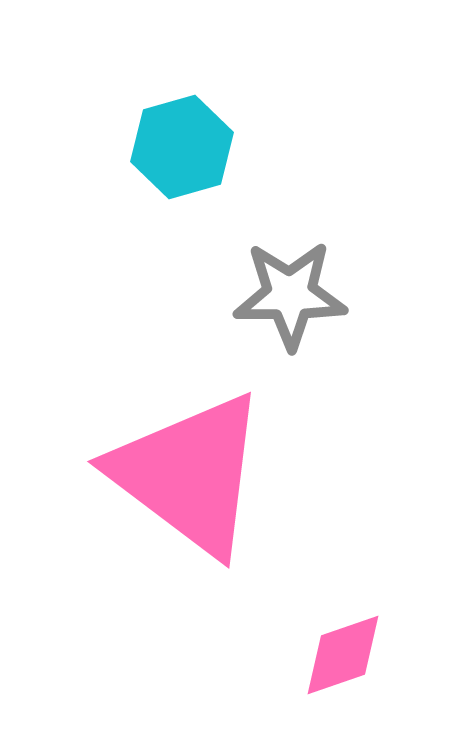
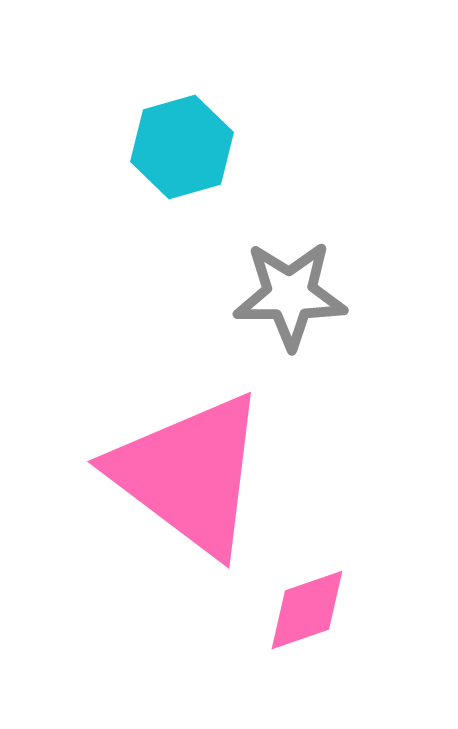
pink diamond: moved 36 px left, 45 px up
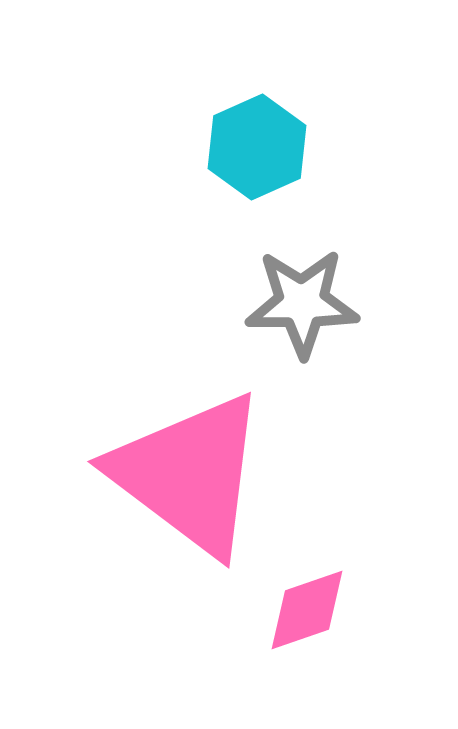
cyan hexagon: moved 75 px right; rotated 8 degrees counterclockwise
gray star: moved 12 px right, 8 px down
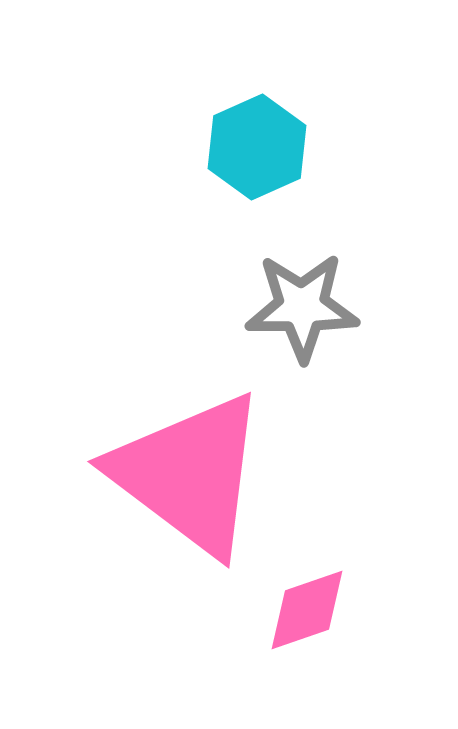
gray star: moved 4 px down
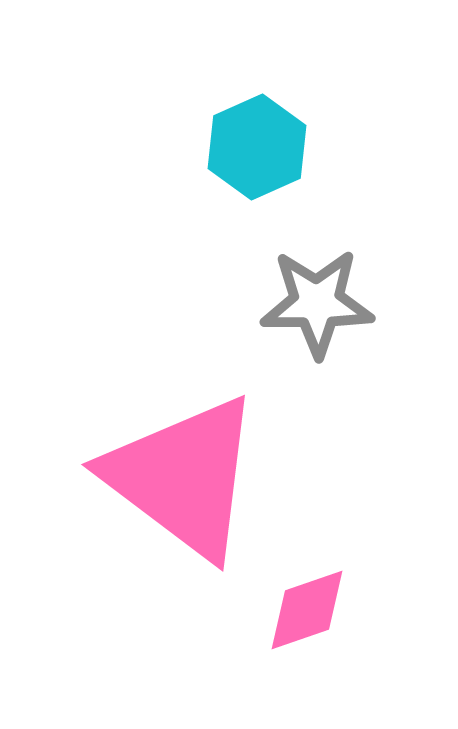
gray star: moved 15 px right, 4 px up
pink triangle: moved 6 px left, 3 px down
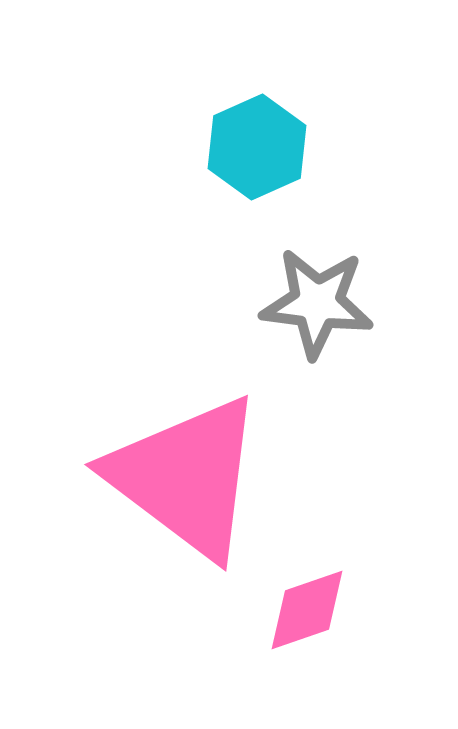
gray star: rotated 7 degrees clockwise
pink triangle: moved 3 px right
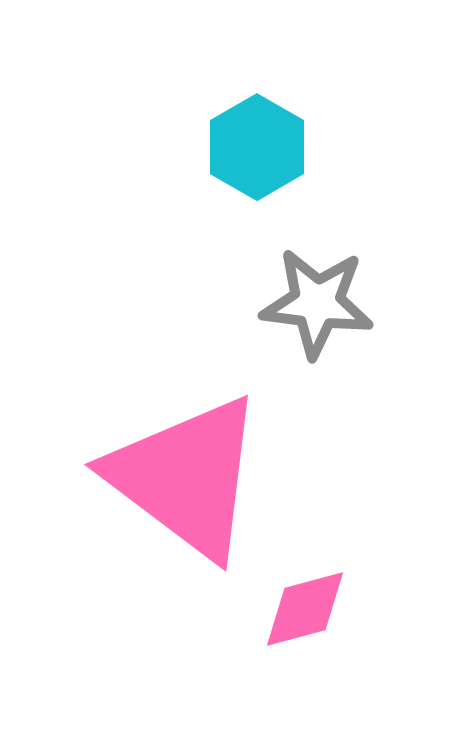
cyan hexagon: rotated 6 degrees counterclockwise
pink diamond: moved 2 px left, 1 px up; rotated 4 degrees clockwise
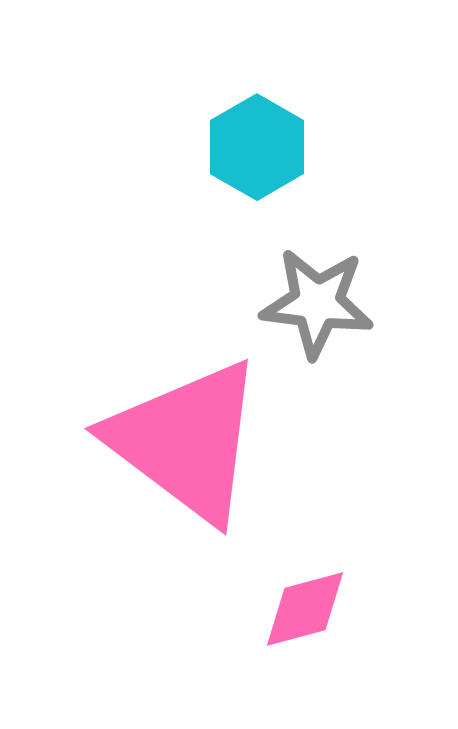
pink triangle: moved 36 px up
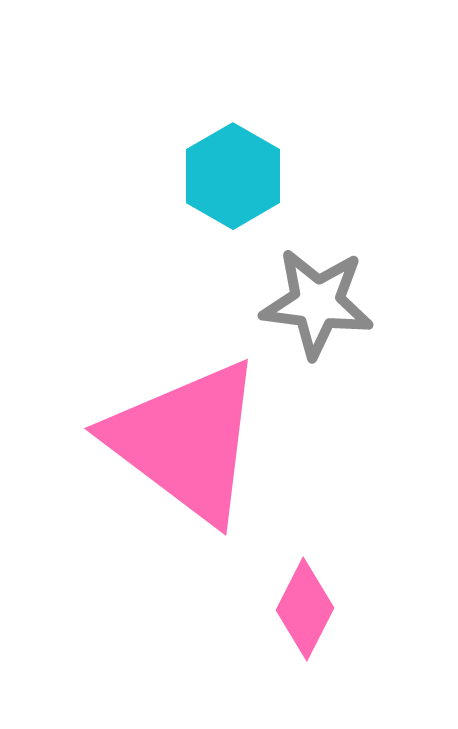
cyan hexagon: moved 24 px left, 29 px down
pink diamond: rotated 48 degrees counterclockwise
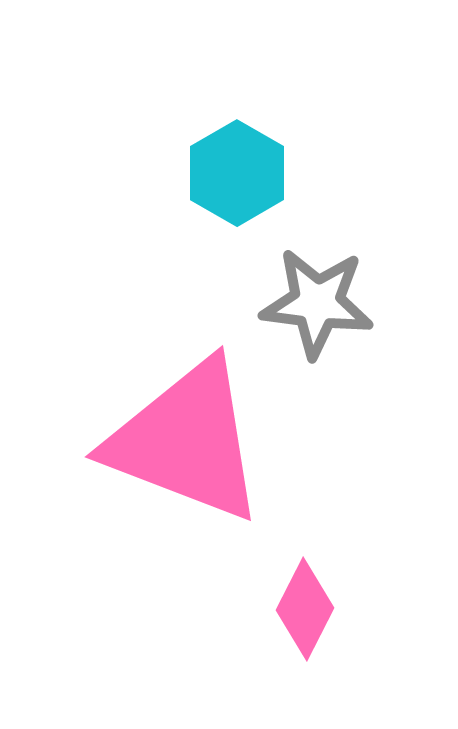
cyan hexagon: moved 4 px right, 3 px up
pink triangle: rotated 16 degrees counterclockwise
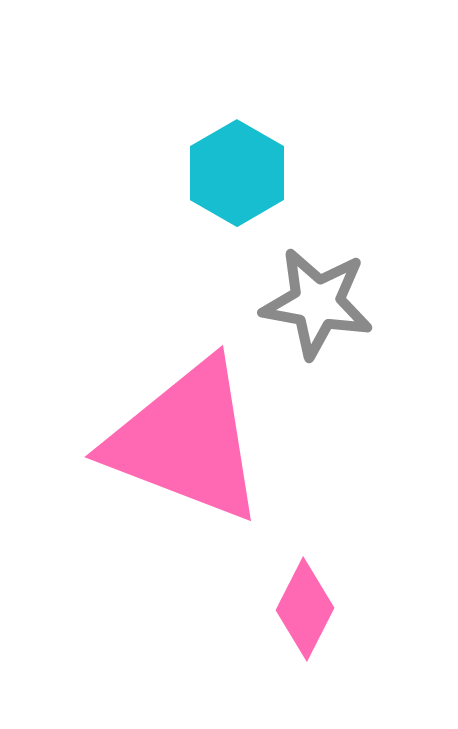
gray star: rotated 3 degrees clockwise
